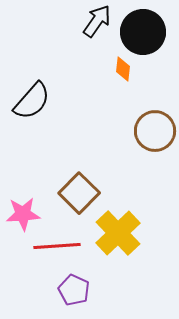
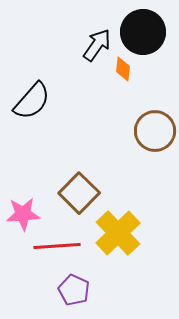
black arrow: moved 24 px down
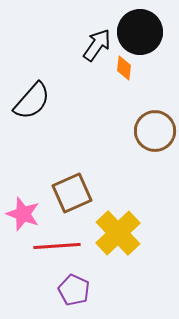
black circle: moved 3 px left
orange diamond: moved 1 px right, 1 px up
brown square: moved 7 px left; rotated 21 degrees clockwise
pink star: rotated 24 degrees clockwise
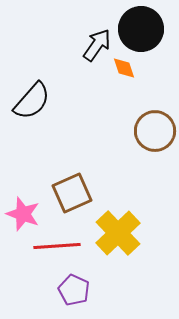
black circle: moved 1 px right, 3 px up
orange diamond: rotated 25 degrees counterclockwise
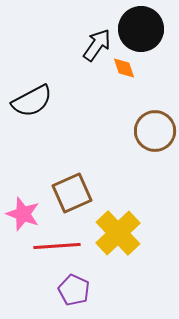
black semicircle: rotated 21 degrees clockwise
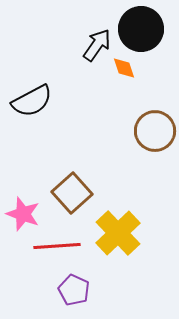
brown square: rotated 18 degrees counterclockwise
